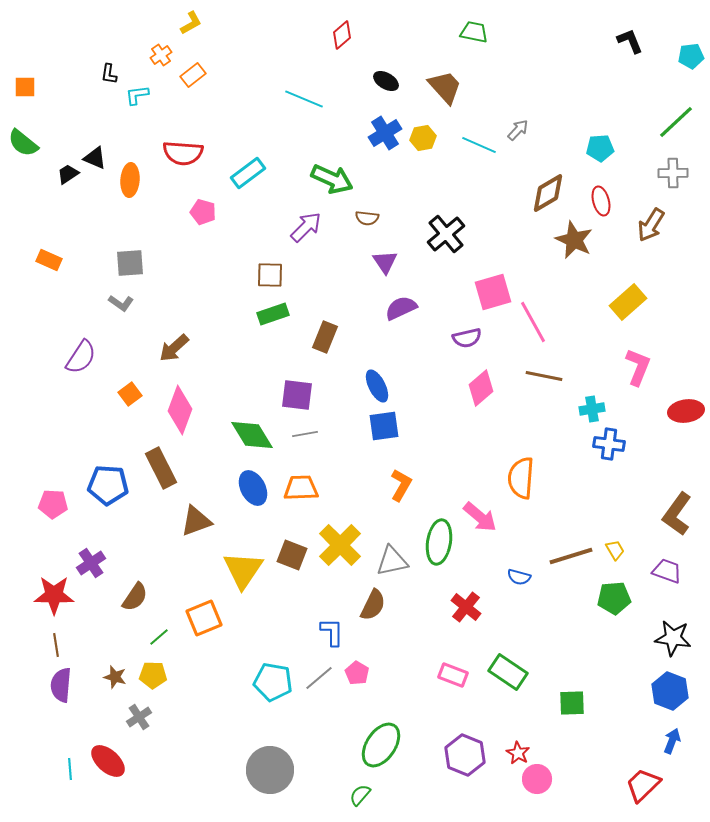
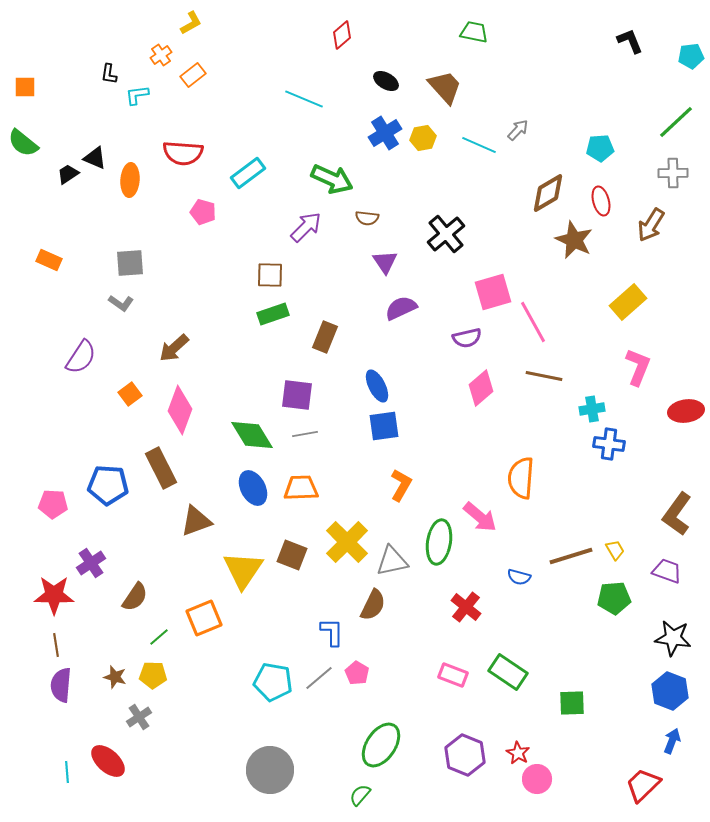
yellow cross at (340, 545): moved 7 px right, 3 px up
cyan line at (70, 769): moved 3 px left, 3 px down
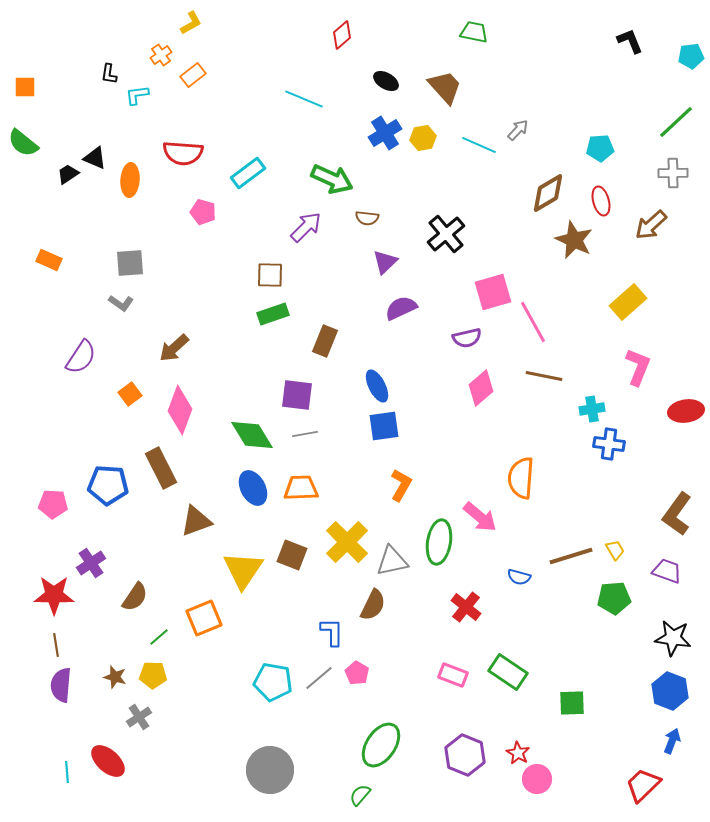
brown arrow at (651, 225): rotated 16 degrees clockwise
purple triangle at (385, 262): rotated 20 degrees clockwise
brown rectangle at (325, 337): moved 4 px down
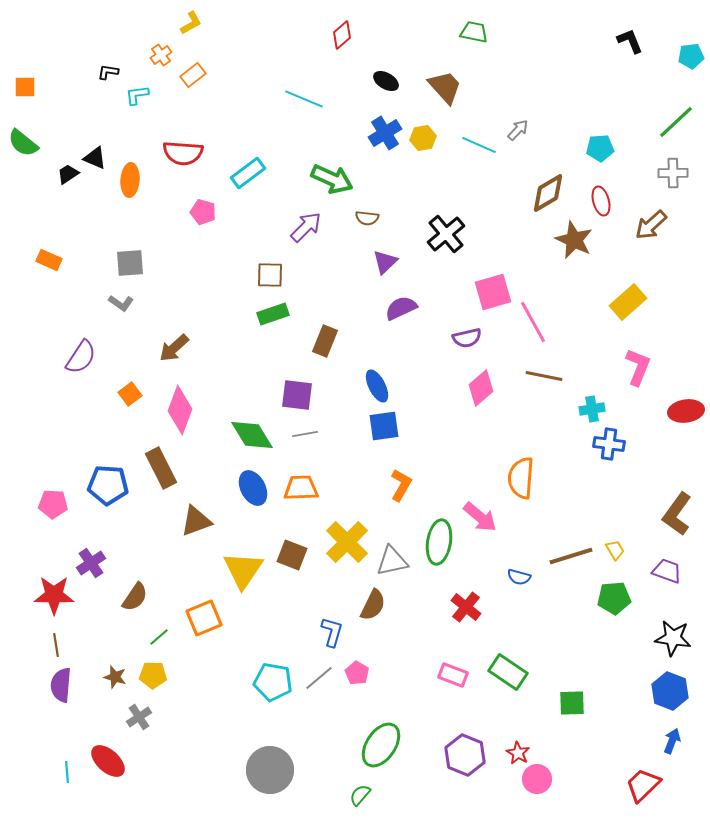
black L-shape at (109, 74): moved 1 px left, 2 px up; rotated 90 degrees clockwise
blue L-shape at (332, 632): rotated 16 degrees clockwise
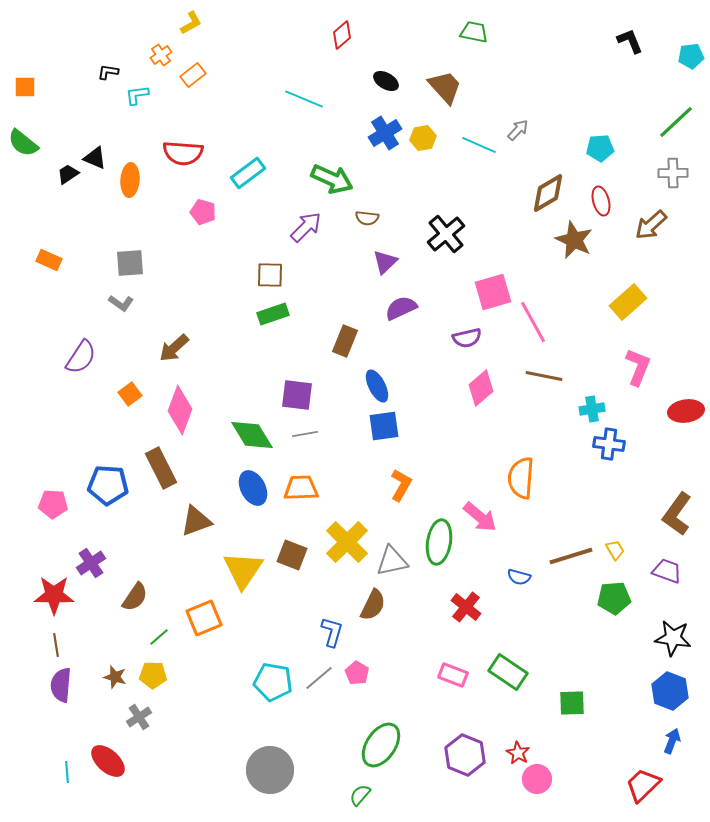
brown rectangle at (325, 341): moved 20 px right
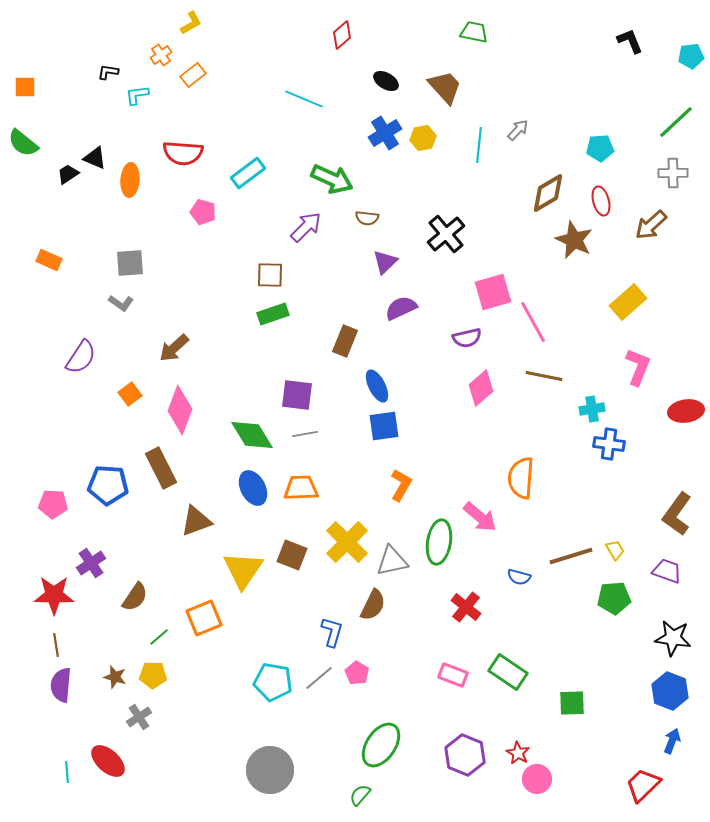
cyan line at (479, 145): rotated 72 degrees clockwise
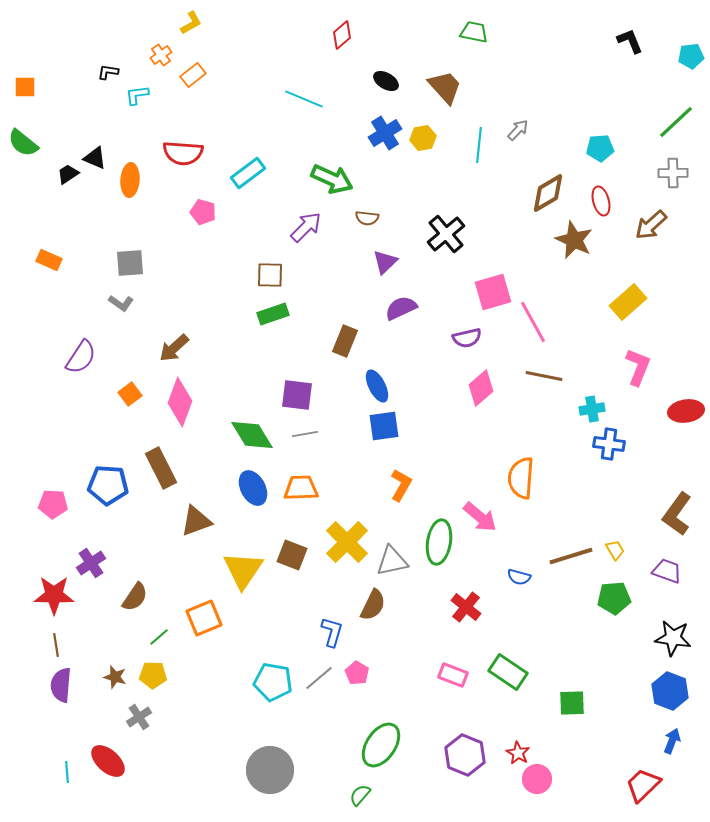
pink diamond at (180, 410): moved 8 px up
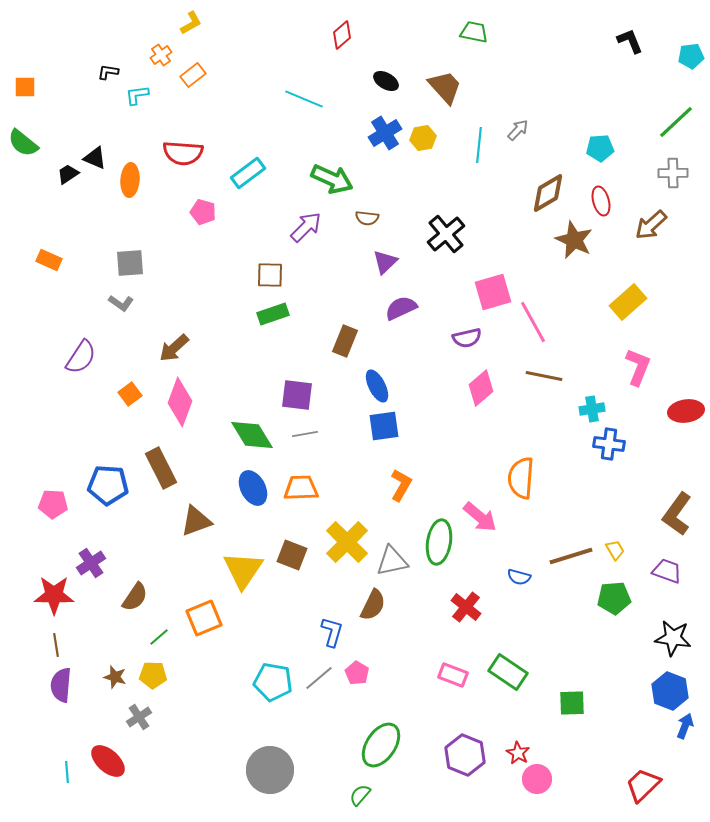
blue arrow at (672, 741): moved 13 px right, 15 px up
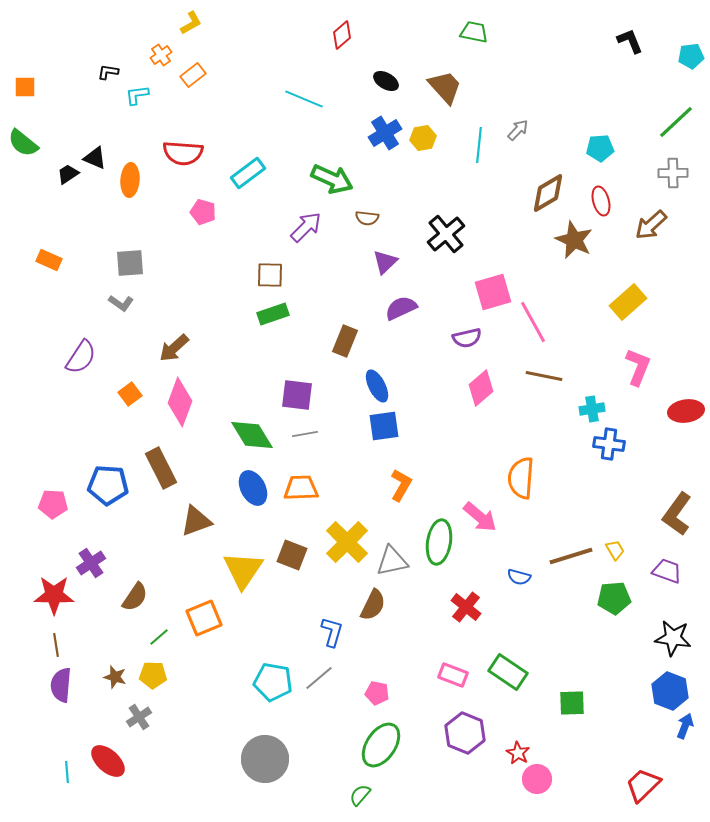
pink pentagon at (357, 673): moved 20 px right, 20 px down; rotated 20 degrees counterclockwise
purple hexagon at (465, 755): moved 22 px up
gray circle at (270, 770): moved 5 px left, 11 px up
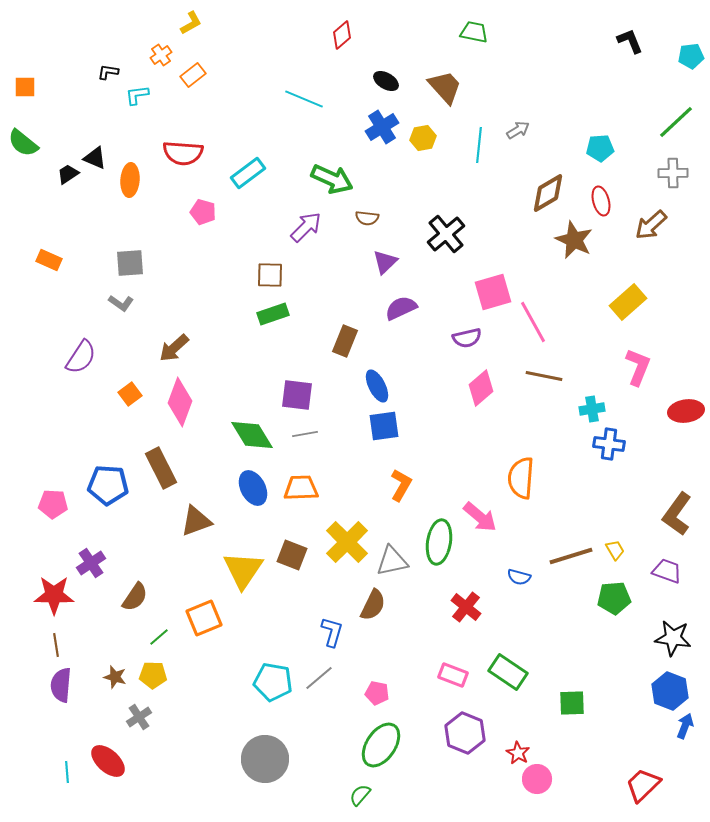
gray arrow at (518, 130): rotated 15 degrees clockwise
blue cross at (385, 133): moved 3 px left, 6 px up
